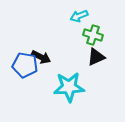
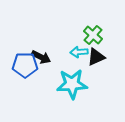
cyan arrow: moved 36 px down; rotated 18 degrees clockwise
green cross: rotated 24 degrees clockwise
blue pentagon: rotated 10 degrees counterclockwise
cyan star: moved 3 px right, 3 px up
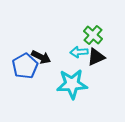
blue pentagon: moved 1 px down; rotated 30 degrees counterclockwise
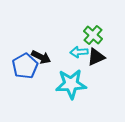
cyan star: moved 1 px left
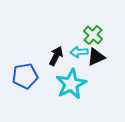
black arrow: moved 15 px right, 1 px up; rotated 90 degrees counterclockwise
blue pentagon: moved 10 px down; rotated 20 degrees clockwise
cyan star: rotated 24 degrees counterclockwise
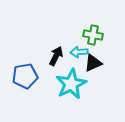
green cross: rotated 30 degrees counterclockwise
black triangle: moved 3 px left, 6 px down
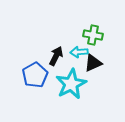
blue pentagon: moved 10 px right, 1 px up; rotated 20 degrees counterclockwise
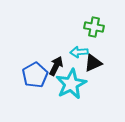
green cross: moved 1 px right, 8 px up
black arrow: moved 10 px down
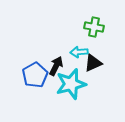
cyan star: rotated 12 degrees clockwise
